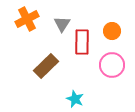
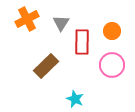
gray triangle: moved 1 px left, 1 px up
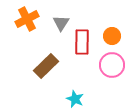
orange circle: moved 5 px down
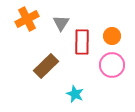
cyan star: moved 5 px up
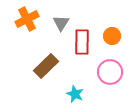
pink circle: moved 2 px left, 7 px down
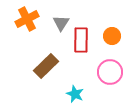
red rectangle: moved 1 px left, 2 px up
